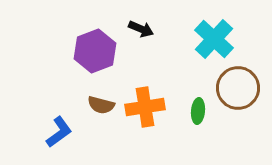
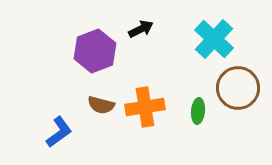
black arrow: rotated 50 degrees counterclockwise
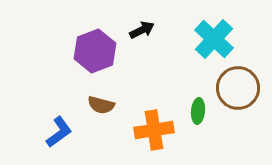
black arrow: moved 1 px right, 1 px down
orange cross: moved 9 px right, 23 px down
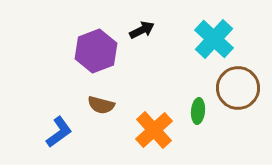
purple hexagon: moved 1 px right
orange cross: rotated 33 degrees counterclockwise
